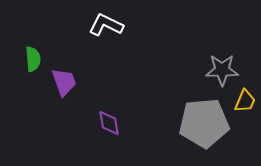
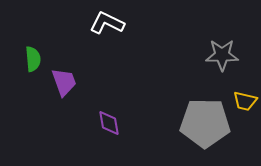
white L-shape: moved 1 px right, 2 px up
gray star: moved 15 px up
yellow trapezoid: rotated 80 degrees clockwise
gray pentagon: moved 1 px right; rotated 6 degrees clockwise
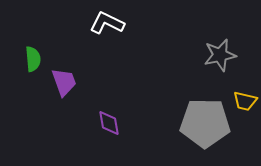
gray star: moved 2 px left; rotated 12 degrees counterclockwise
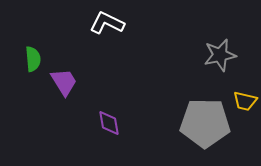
purple trapezoid: rotated 12 degrees counterclockwise
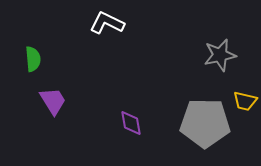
purple trapezoid: moved 11 px left, 19 px down
purple diamond: moved 22 px right
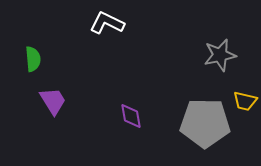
purple diamond: moved 7 px up
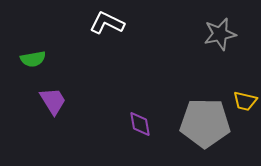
gray star: moved 21 px up
green semicircle: rotated 85 degrees clockwise
purple diamond: moved 9 px right, 8 px down
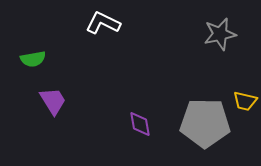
white L-shape: moved 4 px left
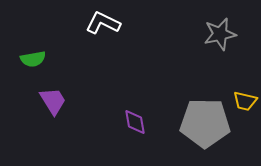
purple diamond: moved 5 px left, 2 px up
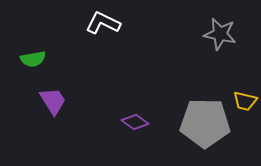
gray star: rotated 24 degrees clockwise
purple diamond: rotated 44 degrees counterclockwise
